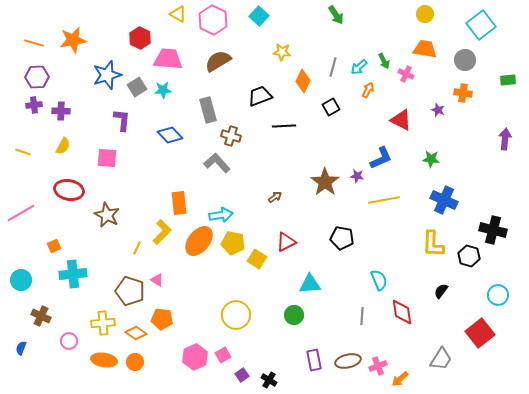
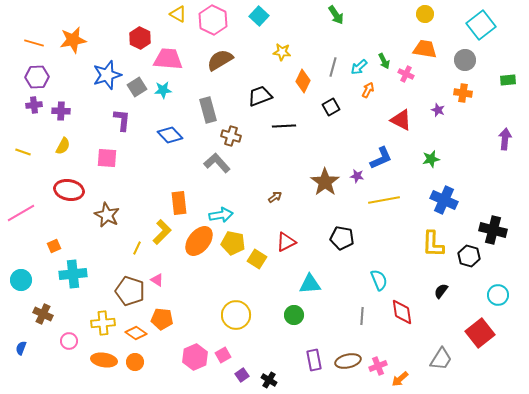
brown semicircle at (218, 61): moved 2 px right, 1 px up
green star at (431, 159): rotated 18 degrees counterclockwise
brown cross at (41, 316): moved 2 px right, 2 px up
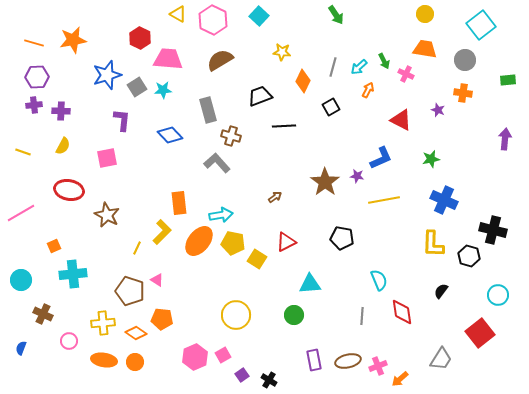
pink square at (107, 158): rotated 15 degrees counterclockwise
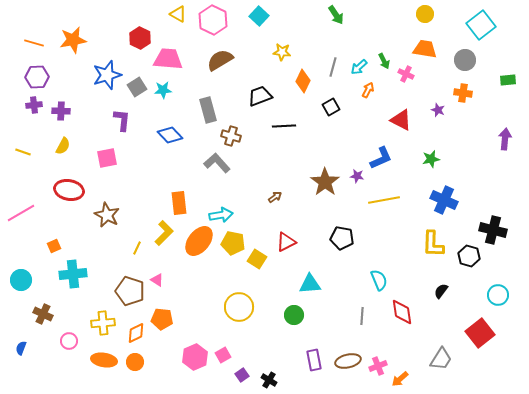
yellow L-shape at (162, 232): moved 2 px right, 1 px down
yellow circle at (236, 315): moved 3 px right, 8 px up
orange diamond at (136, 333): rotated 60 degrees counterclockwise
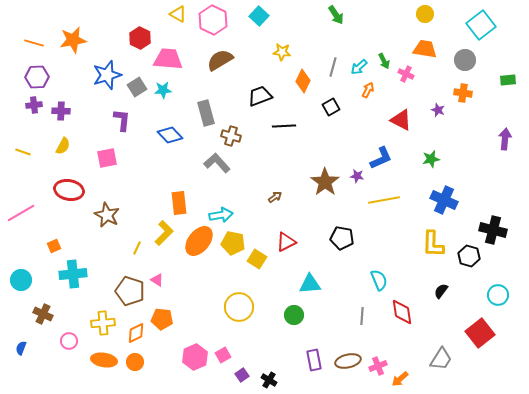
gray rectangle at (208, 110): moved 2 px left, 3 px down
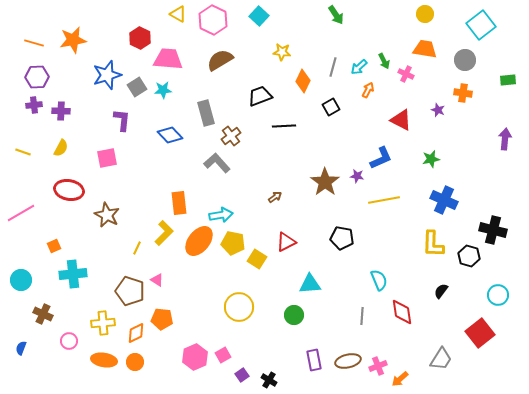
brown cross at (231, 136): rotated 36 degrees clockwise
yellow semicircle at (63, 146): moved 2 px left, 2 px down
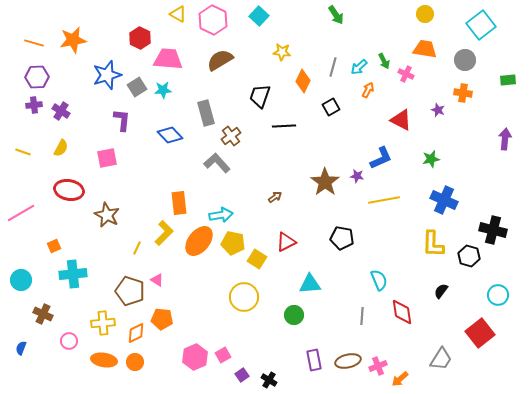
black trapezoid at (260, 96): rotated 50 degrees counterclockwise
purple cross at (61, 111): rotated 30 degrees clockwise
yellow circle at (239, 307): moved 5 px right, 10 px up
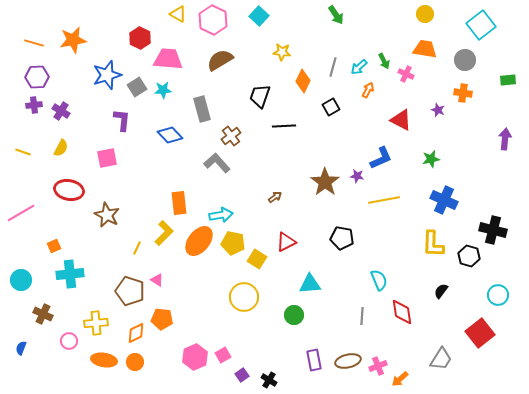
gray rectangle at (206, 113): moved 4 px left, 4 px up
cyan cross at (73, 274): moved 3 px left
yellow cross at (103, 323): moved 7 px left
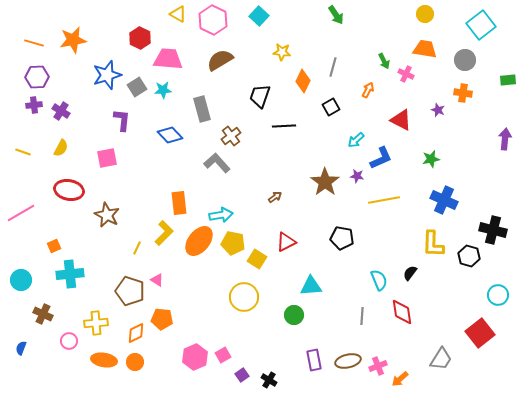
cyan arrow at (359, 67): moved 3 px left, 73 px down
cyan triangle at (310, 284): moved 1 px right, 2 px down
black semicircle at (441, 291): moved 31 px left, 18 px up
